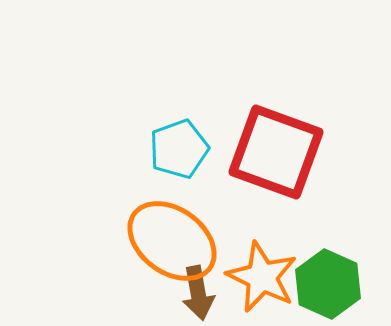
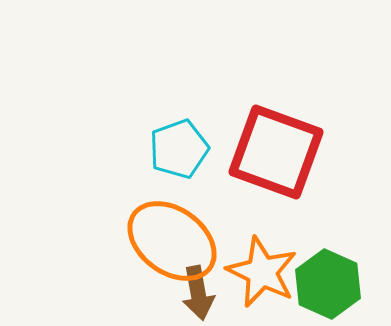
orange star: moved 5 px up
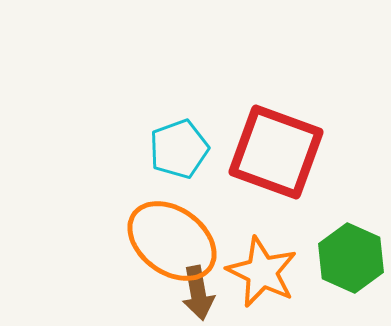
green hexagon: moved 23 px right, 26 px up
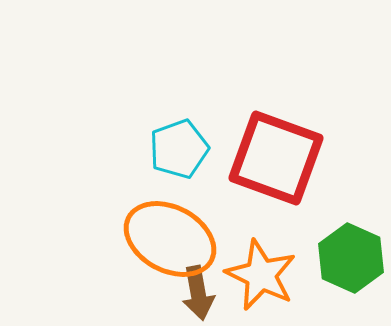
red square: moved 6 px down
orange ellipse: moved 2 px left, 2 px up; rotated 8 degrees counterclockwise
orange star: moved 1 px left, 3 px down
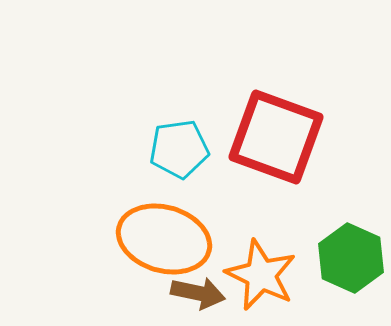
cyan pentagon: rotated 12 degrees clockwise
red square: moved 21 px up
orange ellipse: moved 6 px left; rotated 12 degrees counterclockwise
brown arrow: rotated 68 degrees counterclockwise
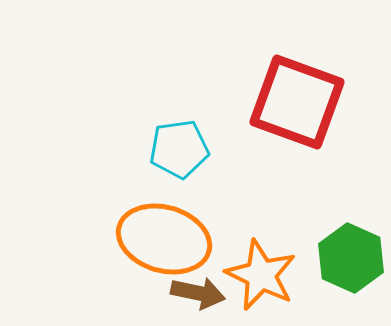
red square: moved 21 px right, 35 px up
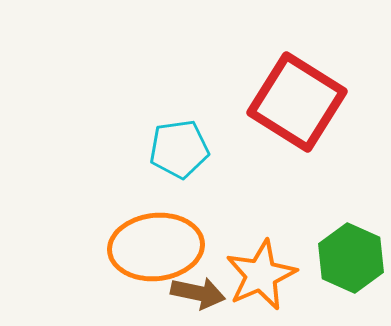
red square: rotated 12 degrees clockwise
orange ellipse: moved 8 px left, 8 px down; rotated 22 degrees counterclockwise
orange star: rotated 22 degrees clockwise
